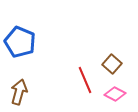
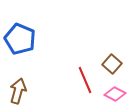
blue pentagon: moved 3 px up
brown arrow: moved 1 px left, 1 px up
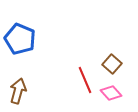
pink diamond: moved 4 px left, 1 px up; rotated 20 degrees clockwise
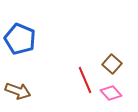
brown arrow: rotated 95 degrees clockwise
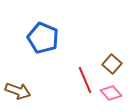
blue pentagon: moved 23 px right, 1 px up
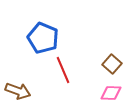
red line: moved 22 px left, 10 px up
pink diamond: rotated 45 degrees counterclockwise
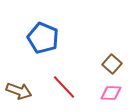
red line: moved 1 px right, 17 px down; rotated 20 degrees counterclockwise
brown arrow: moved 1 px right
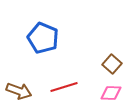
red line: rotated 64 degrees counterclockwise
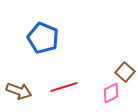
brown square: moved 13 px right, 8 px down
pink diamond: rotated 30 degrees counterclockwise
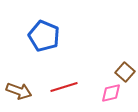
blue pentagon: moved 1 px right, 2 px up
pink diamond: rotated 15 degrees clockwise
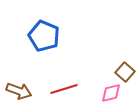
red line: moved 2 px down
